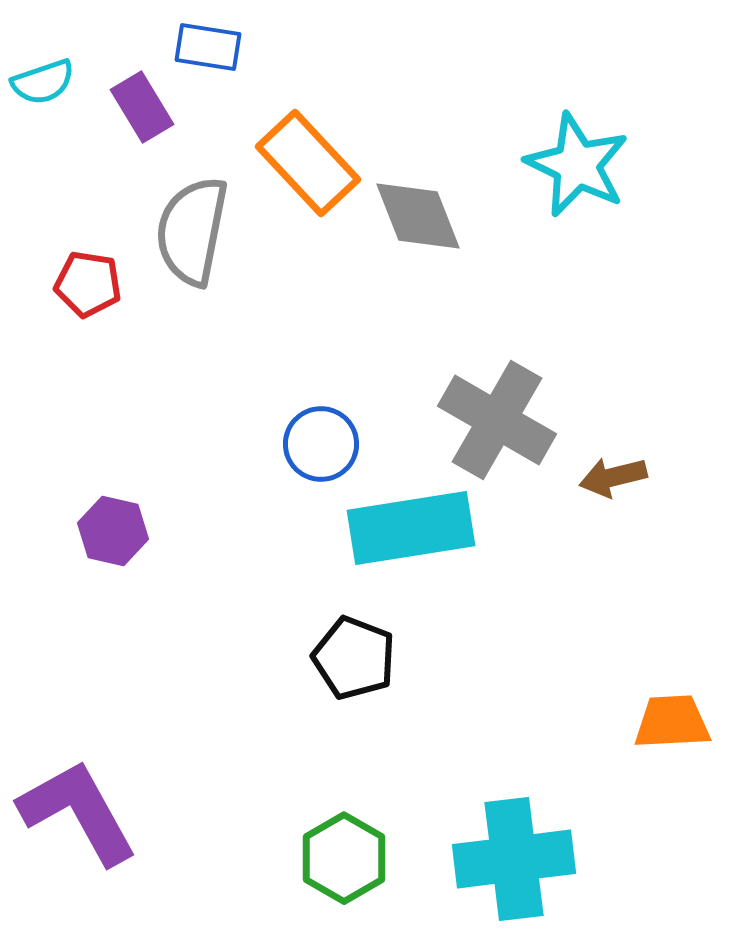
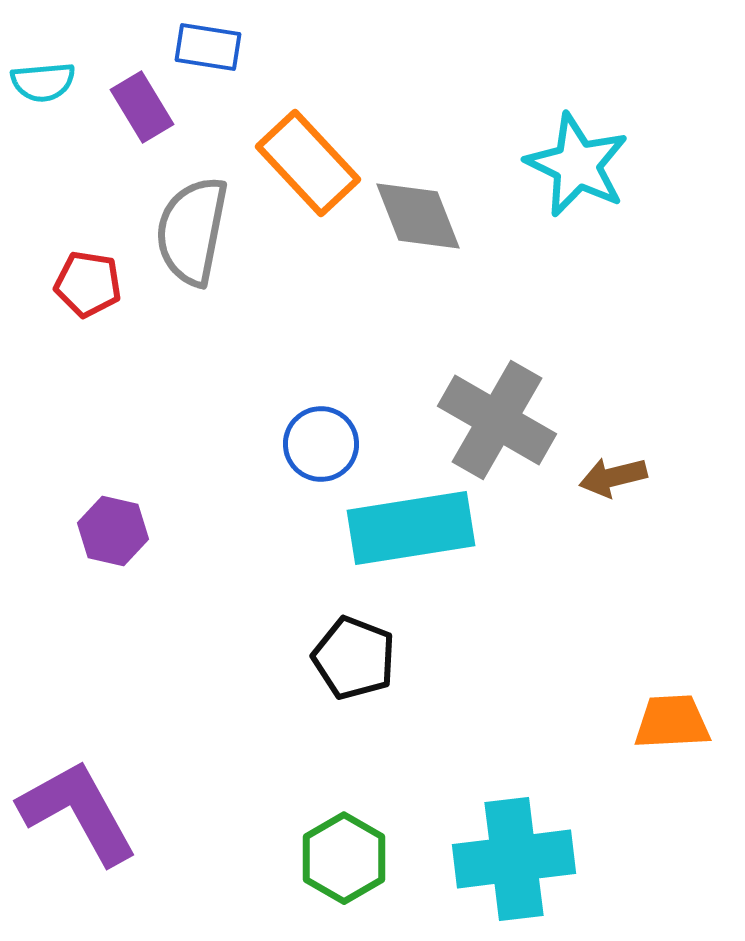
cyan semicircle: rotated 14 degrees clockwise
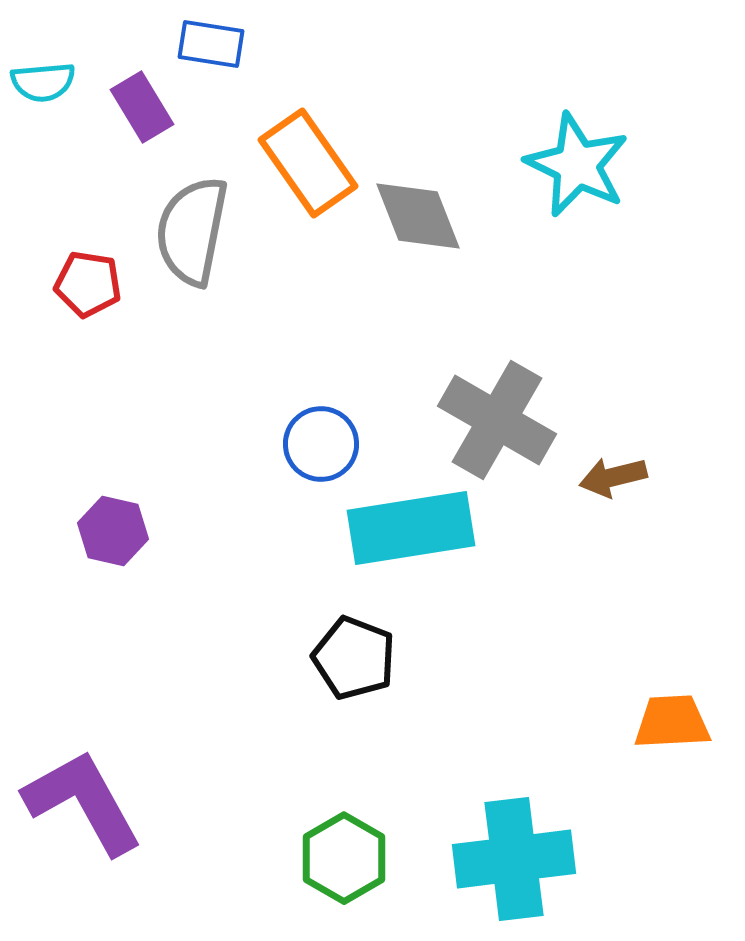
blue rectangle: moved 3 px right, 3 px up
orange rectangle: rotated 8 degrees clockwise
purple L-shape: moved 5 px right, 10 px up
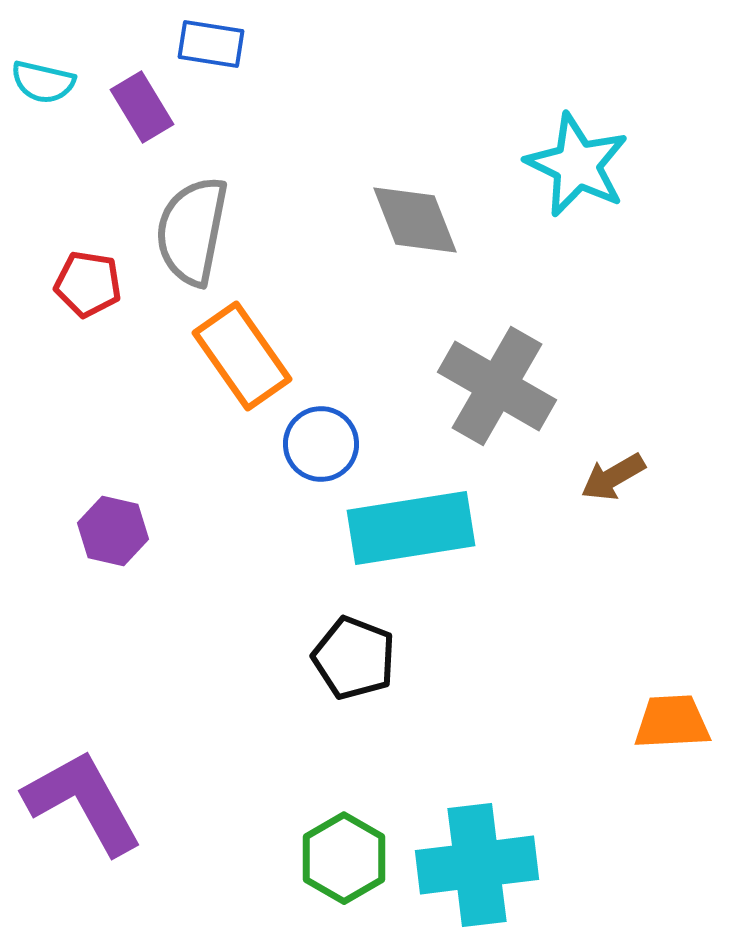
cyan semicircle: rotated 18 degrees clockwise
orange rectangle: moved 66 px left, 193 px down
gray diamond: moved 3 px left, 4 px down
gray cross: moved 34 px up
brown arrow: rotated 16 degrees counterclockwise
cyan cross: moved 37 px left, 6 px down
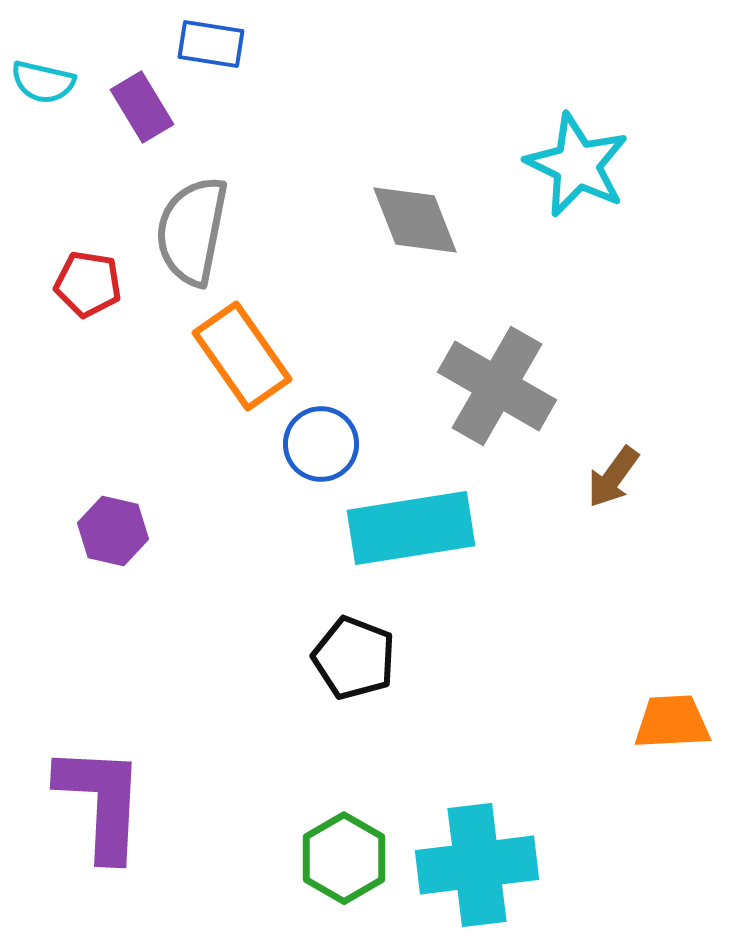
brown arrow: rotated 24 degrees counterclockwise
purple L-shape: moved 18 px right; rotated 32 degrees clockwise
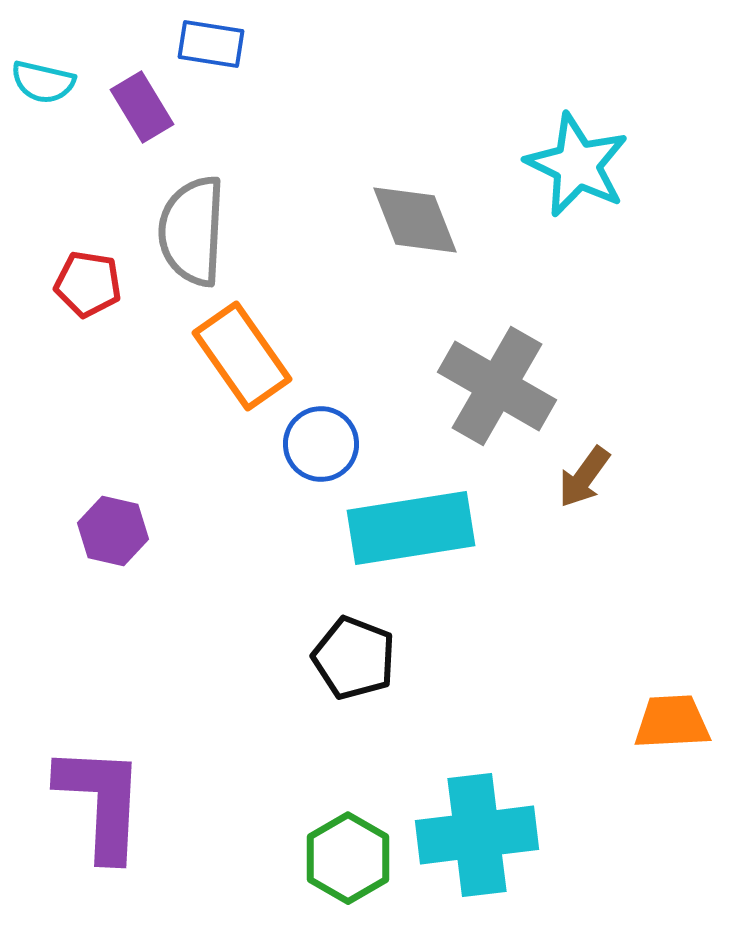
gray semicircle: rotated 8 degrees counterclockwise
brown arrow: moved 29 px left
green hexagon: moved 4 px right
cyan cross: moved 30 px up
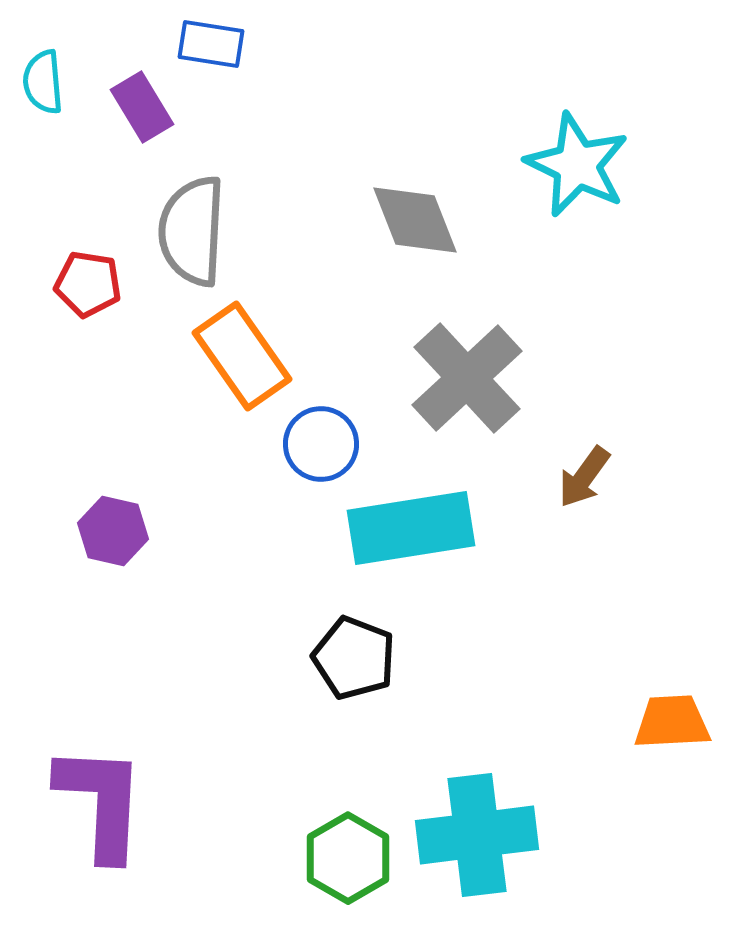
cyan semicircle: rotated 72 degrees clockwise
gray cross: moved 30 px left, 8 px up; rotated 17 degrees clockwise
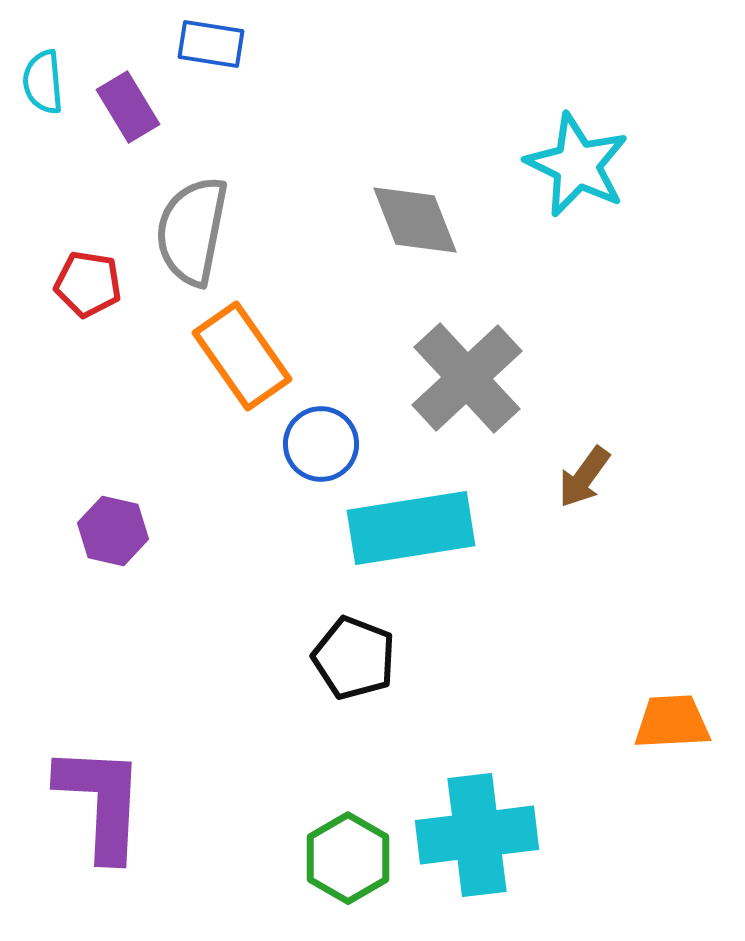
purple rectangle: moved 14 px left
gray semicircle: rotated 8 degrees clockwise
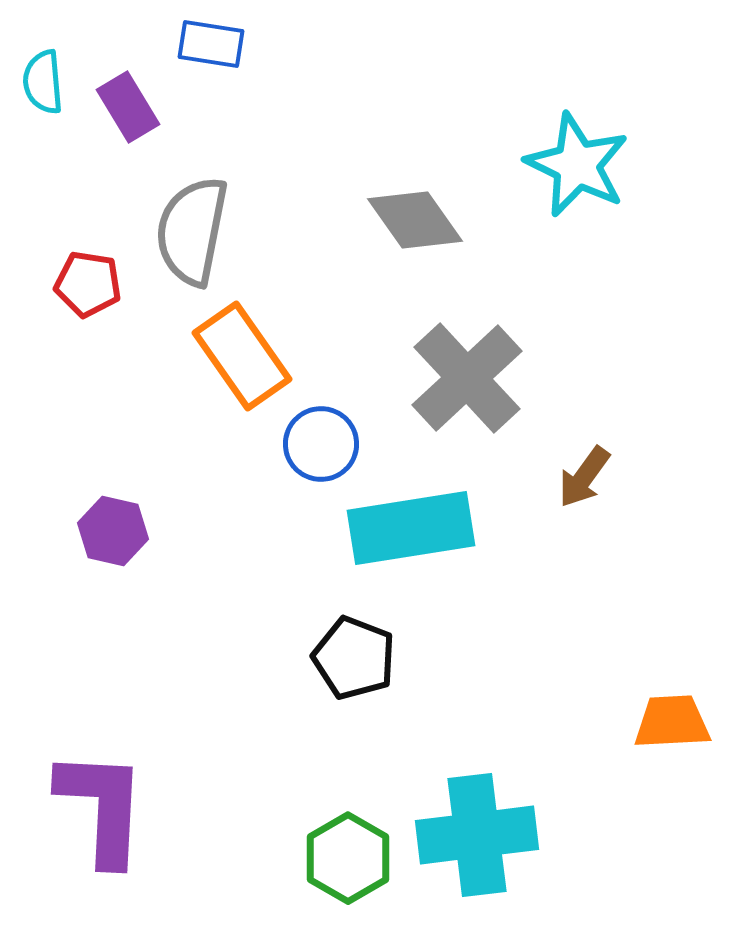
gray diamond: rotated 14 degrees counterclockwise
purple L-shape: moved 1 px right, 5 px down
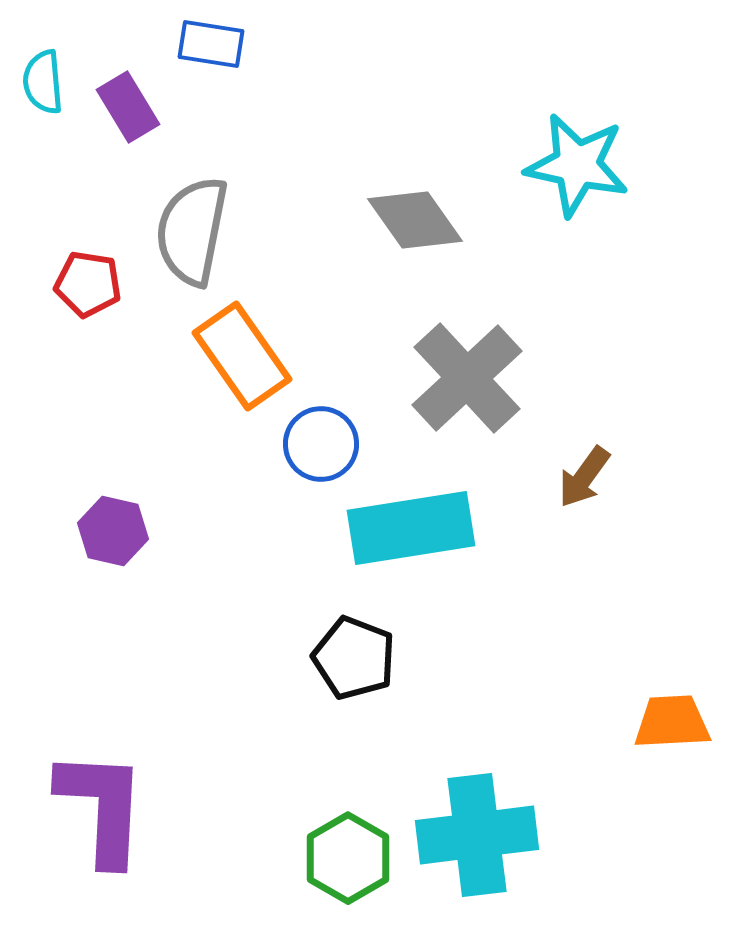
cyan star: rotated 14 degrees counterclockwise
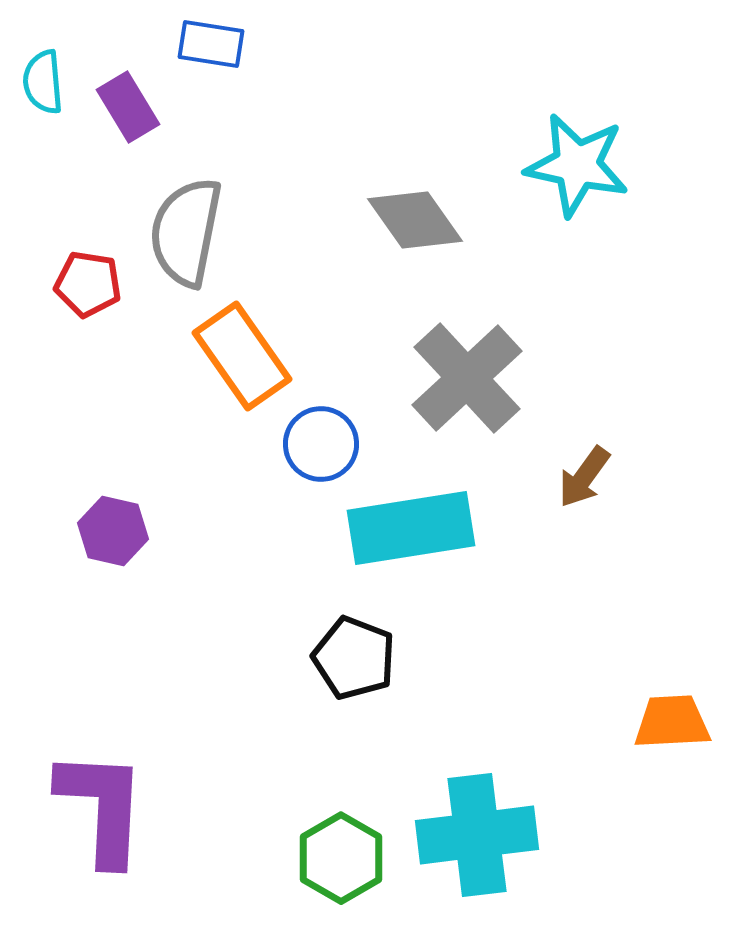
gray semicircle: moved 6 px left, 1 px down
green hexagon: moved 7 px left
